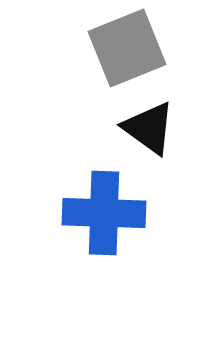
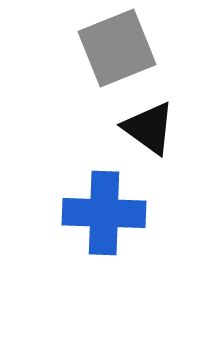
gray square: moved 10 px left
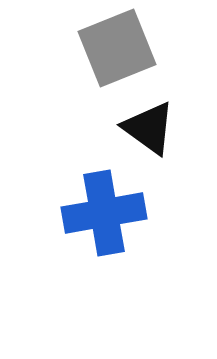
blue cross: rotated 12 degrees counterclockwise
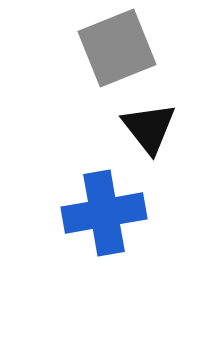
black triangle: rotated 16 degrees clockwise
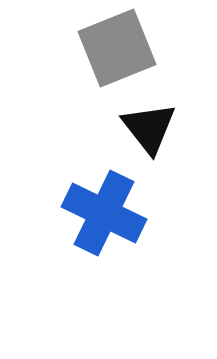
blue cross: rotated 36 degrees clockwise
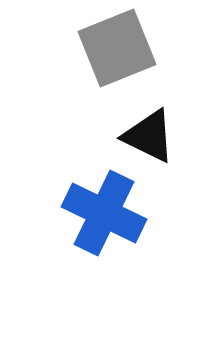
black triangle: moved 8 px down; rotated 26 degrees counterclockwise
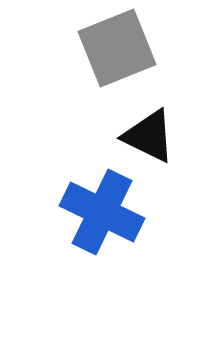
blue cross: moved 2 px left, 1 px up
